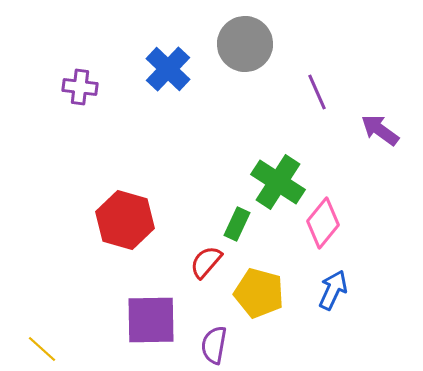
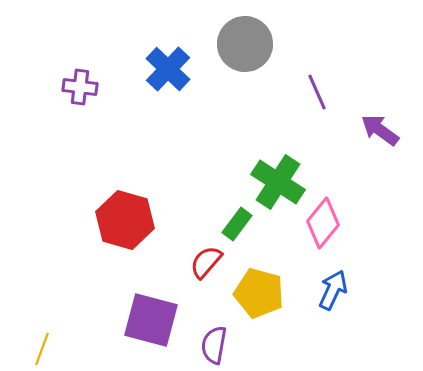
green rectangle: rotated 12 degrees clockwise
purple square: rotated 16 degrees clockwise
yellow line: rotated 68 degrees clockwise
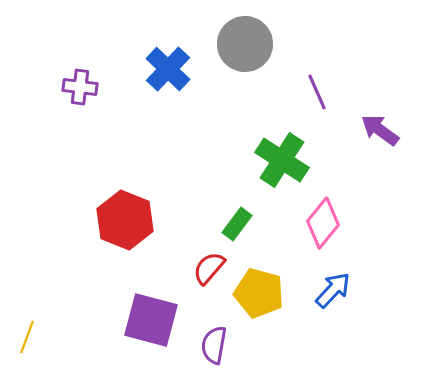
green cross: moved 4 px right, 22 px up
red hexagon: rotated 6 degrees clockwise
red semicircle: moved 3 px right, 6 px down
blue arrow: rotated 18 degrees clockwise
yellow line: moved 15 px left, 12 px up
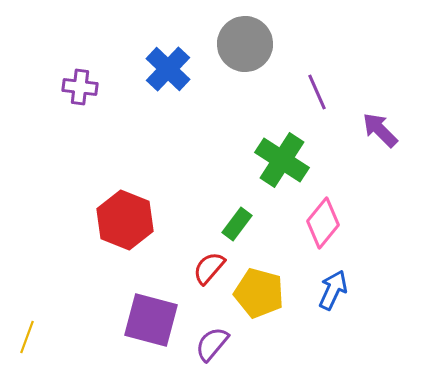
purple arrow: rotated 9 degrees clockwise
blue arrow: rotated 18 degrees counterclockwise
purple semicircle: moved 2 px left, 1 px up; rotated 30 degrees clockwise
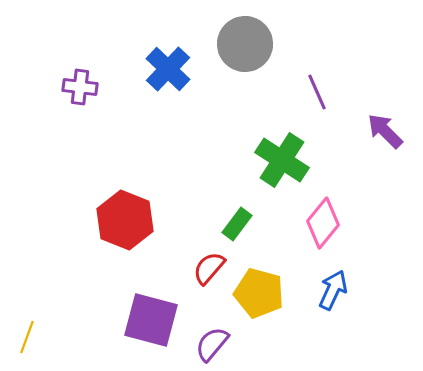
purple arrow: moved 5 px right, 1 px down
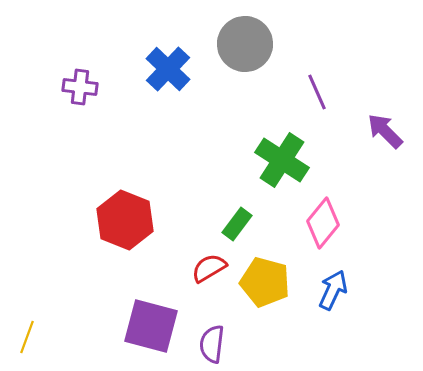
red semicircle: rotated 18 degrees clockwise
yellow pentagon: moved 6 px right, 11 px up
purple square: moved 6 px down
purple semicircle: rotated 33 degrees counterclockwise
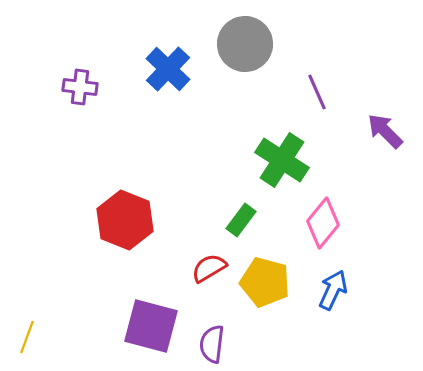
green rectangle: moved 4 px right, 4 px up
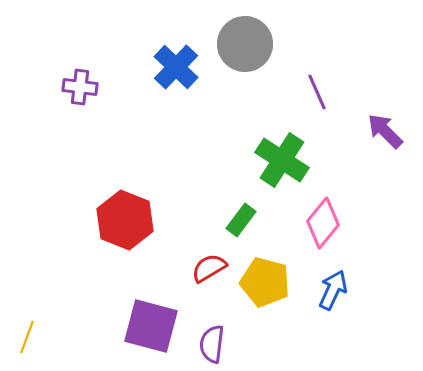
blue cross: moved 8 px right, 2 px up
